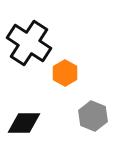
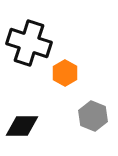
black cross: rotated 15 degrees counterclockwise
black diamond: moved 2 px left, 3 px down
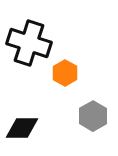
gray hexagon: rotated 8 degrees clockwise
black diamond: moved 2 px down
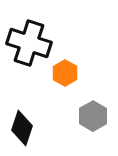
black diamond: rotated 72 degrees counterclockwise
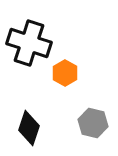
gray hexagon: moved 7 px down; rotated 16 degrees counterclockwise
black diamond: moved 7 px right
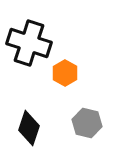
gray hexagon: moved 6 px left
